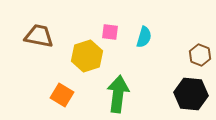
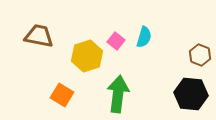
pink square: moved 6 px right, 9 px down; rotated 30 degrees clockwise
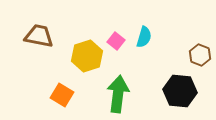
black hexagon: moved 11 px left, 3 px up
